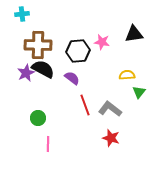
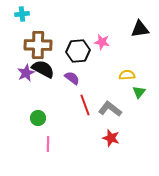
black triangle: moved 6 px right, 5 px up
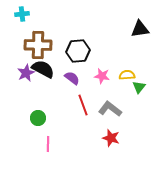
pink star: moved 34 px down
green triangle: moved 5 px up
red line: moved 2 px left
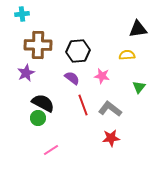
black triangle: moved 2 px left
black semicircle: moved 34 px down
yellow semicircle: moved 20 px up
red star: rotated 24 degrees counterclockwise
pink line: moved 3 px right, 6 px down; rotated 56 degrees clockwise
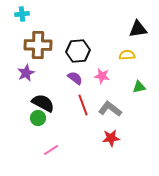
purple semicircle: moved 3 px right
green triangle: rotated 40 degrees clockwise
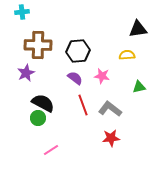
cyan cross: moved 2 px up
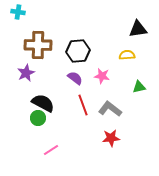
cyan cross: moved 4 px left; rotated 16 degrees clockwise
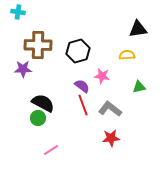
black hexagon: rotated 10 degrees counterclockwise
purple star: moved 3 px left, 4 px up; rotated 24 degrees clockwise
purple semicircle: moved 7 px right, 8 px down
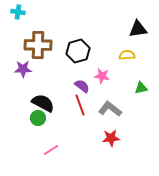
green triangle: moved 2 px right, 1 px down
red line: moved 3 px left
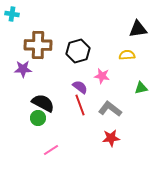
cyan cross: moved 6 px left, 2 px down
purple semicircle: moved 2 px left, 1 px down
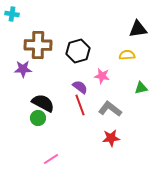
pink line: moved 9 px down
